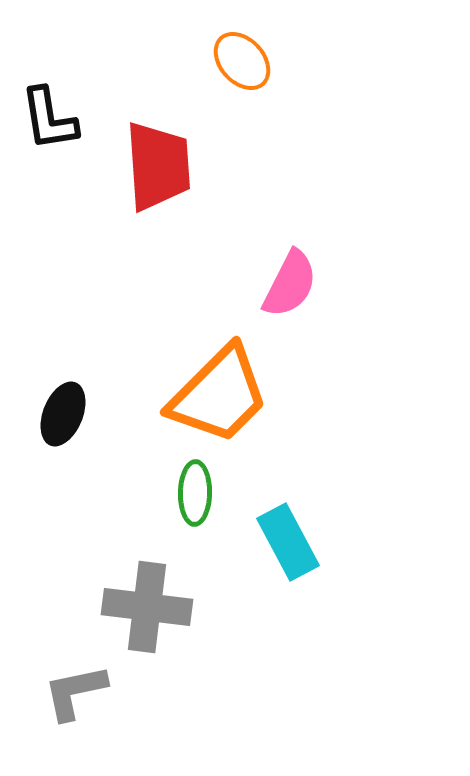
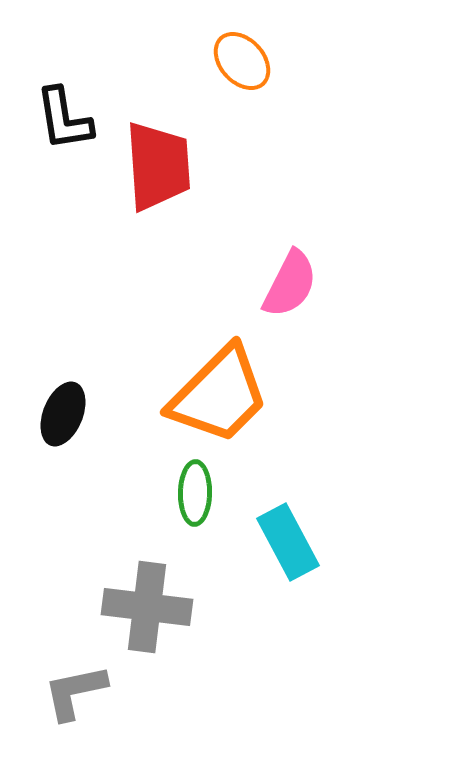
black L-shape: moved 15 px right
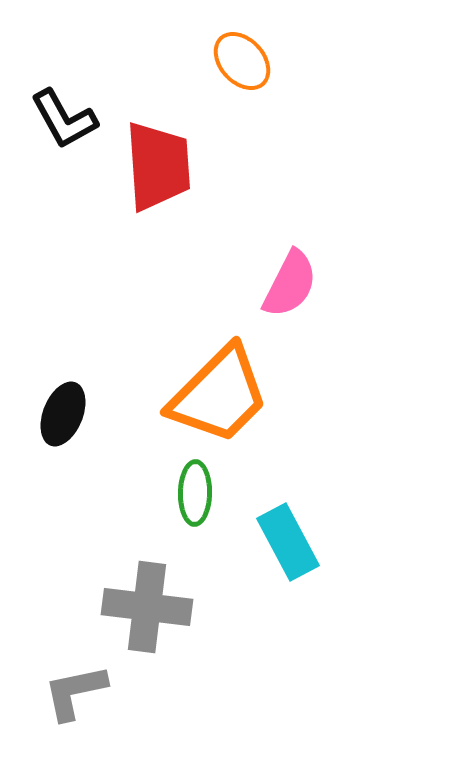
black L-shape: rotated 20 degrees counterclockwise
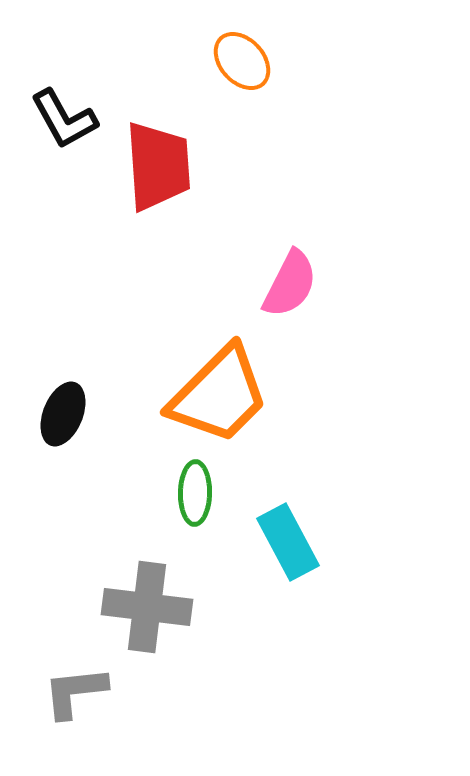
gray L-shape: rotated 6 degrees clockwise
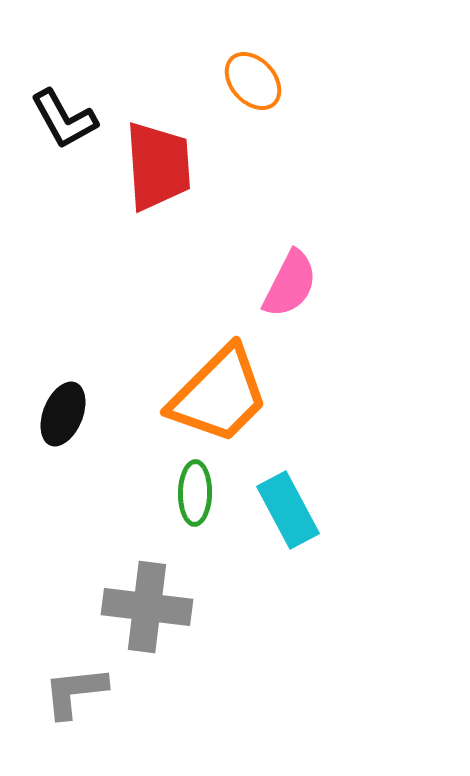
orange ellipse: moved 11 px right, 20 px down
cyan rectangle: moved 32 px up
